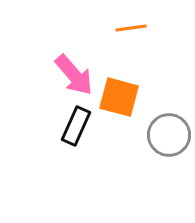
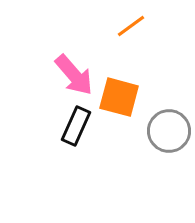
orange line: moved 2 px up; rotated 28 degrees counterclockwise
gray circle: moved 4 px up
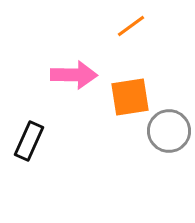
pink arrow: rotated 48 degrees counterclockwise
orange square: moved 11 px right; rotated 24 degrees counterclockwise
black rectangle: moved 47 px left, 15 px down
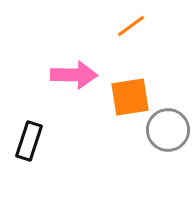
gray circle: moved 1 px left, 1 px up
black rectangle: rotated 6 degrees counterclockwise
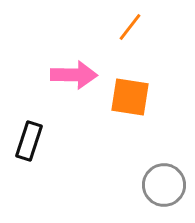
orange line: moved 1 px left, 1 px down; rotated 16 degrees counterclockwise
orange square: rotated 18 degrees clockwise
gray circle: moved 4 px left, 55 px down
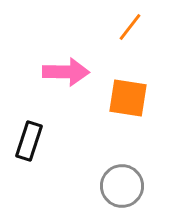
pink arrow: moved 8 px left, 3 px up
orange square: moved 2 px left, 1 px down
gray circle: moved 42 px left, 1 px down
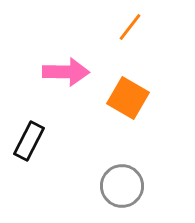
orange square: rotated 21 degrees clockwise
black rectangle: rotated 9 degrees clockwise
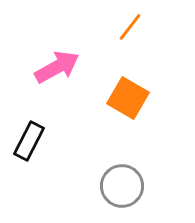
pink arrow: moved 9 px left, 5 px up; rotated 30 degrees counterclockwise
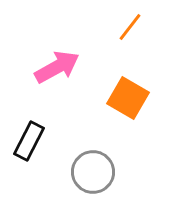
gray circle: moved 29 px left, 14 px up
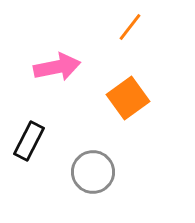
pink arrow: rotated 18 degrees clockwise
orange square: rotated 24 degrees clockwise
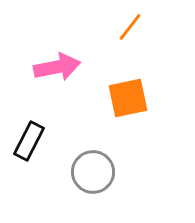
orange square: rotated 24 degrees clockwise
